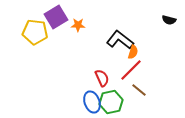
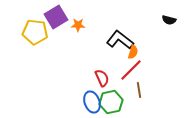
brown line: rotated 42 degrees clockwise
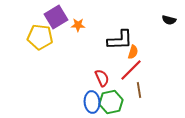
yellow pentagon: moved 5 px right, 5 px down
black L-shape: rotated 140 degrees clockwise
blue ellipse: rotated 15 degrees clockwise
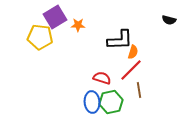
purple square: moved 1 px left
red semicircle: rotated 48 degrees counterclockwise
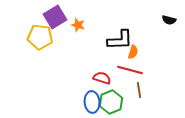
orange star: rotated 16 degrees clockwise
red line: moved 1 px left; rotated 60 degrees clockwise
green hexagon: rotated 10 degrees counterclockwise
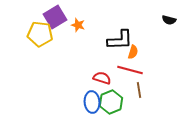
yellow pentagon: moved 3 px up
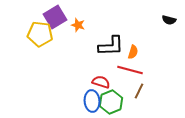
black L-shape: moved 9 px left, 6 px down
red semicircle: moved 1 px left, 4 px down
brown line: moved 1 px down; rotated 35 degrees clockwise
blue ellipse: moved 1 px up
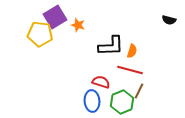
orange semicircle: moved 1 px left, 1 px up
green hexagon: moved 11 px right
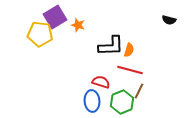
orange semicircle: moved 3 px left, 1 px up
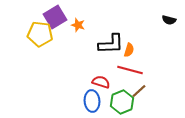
black L-shape: moved 2 px up
brown line: rotated 21 degrees clockwise
